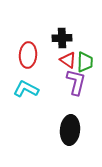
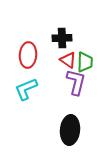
cyan L-shape: rotated 50 degrees counterclockwise
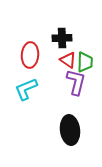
red ellipse: moved 2 px right
black ellipse: rotated 12 degrees counterclockwise
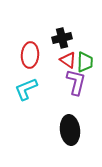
black cross: rotated 12 degrees counterclockwise
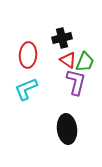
red ellipse: moved 2 px left
green trapezoid: rotated 20 degrees clockwise
black ellipse: moved 3 px left, 1 px up
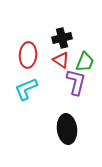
red triangle: moved 7 px left
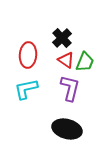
black cross: rotated 30 degrees counterclockwise
red triangle: moved 5 px right
purple L-shape: moved 6 px left, 6 px down
cyan L-shape: rotated 10 degrees clockwise
black ellipse: rotated 68 degrees counterclockwise
